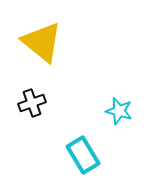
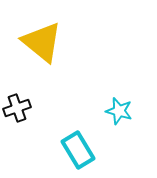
black cross: moved 15 px left, 5 px down
cyan rectangle: moved 5 px left, 5 px up
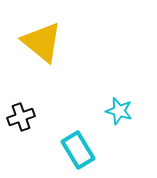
black cross: moved 4 px right, 9 px down
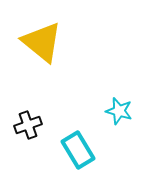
black cross: moved 7 px right, 8 px down
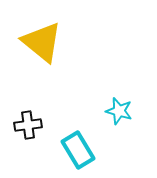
black cross: rotated 12 degrees clockwise
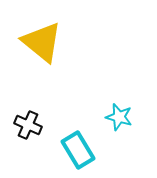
cyan star: moved 6 px down
black cross: rotated 32 degrees clockwise
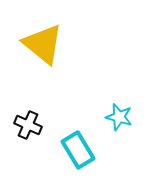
yellow triangle: moved 1 px right, 2 px down
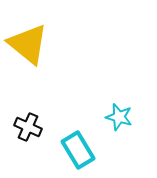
yellow triangle: moved 15 px left
black cross: moved 2 px down
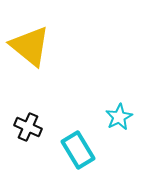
yellow triangle: moved 2 px right, 2 px down
cyan star: rotated 28 degrees clockwise
